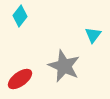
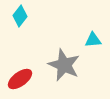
cyan triangle: moved 5 px down; rotated 48 degrees clockwise
gray star: moved 1 px up
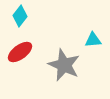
red ellipse: moved 27 px up
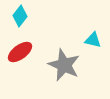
cyan triangle: rotated 18 degrees clockwise
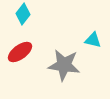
cyan diamond: moved 3 px right, 2 px up
gray star: rotated 16 degrees counterclockwise
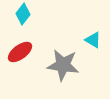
cyan triangle: rotated 18 degrees clockwise
gray star: moved 1 px left
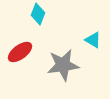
cyan diamond: moved 15 px right; rotated 15 degrees counterclockwise
gray star: rotated 16 degrees counterclockwise
